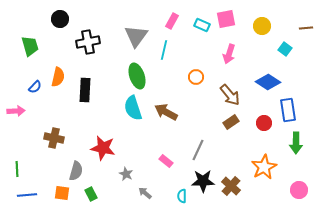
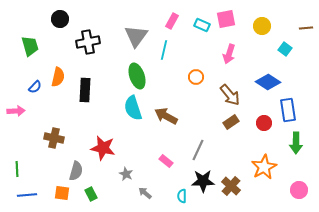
brown arrow at (166, 112): moved 4 px down
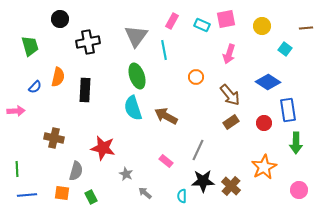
cyan line at (164, 50): rotated 24 degrees counterclockwise
green rectangle at (91, 194): moved 3 px down
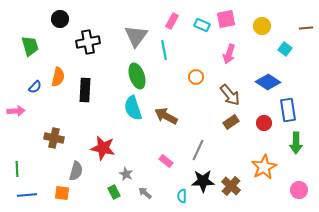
green rectangle at (91, 197): moved 23 px right, 5 px up
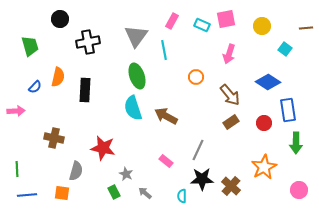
black star at (203, 181): moved 1 px left, 2 px up
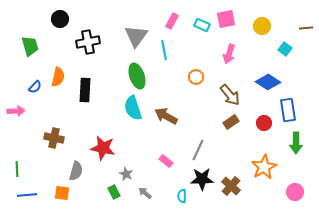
pink circle at (299, 190): moved 4 px left, 2 px down
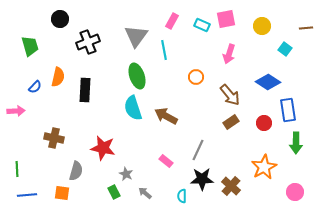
black cross at (88, 42): rotated 10 degrees counterclockwise
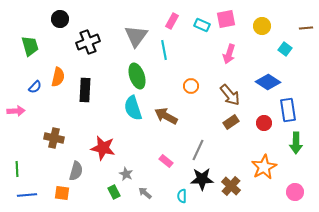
orange circle at (196, 77): moved 5 px left, 9 px down
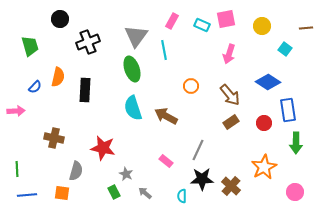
green ellipse at (137, 76): moved 5 px left, 7 px up
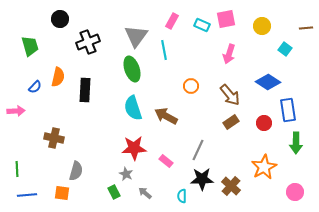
red star at (103, 148): moved 31 px right; rotated 15 degrees counterclockwise
